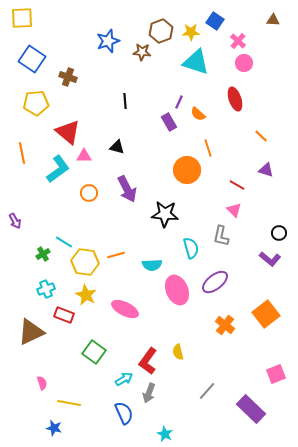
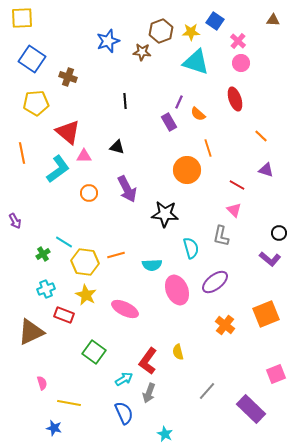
pink circle at (244, 63): moved 3 px left
orange square at (266, 314): rotated 16 degrees clockwise
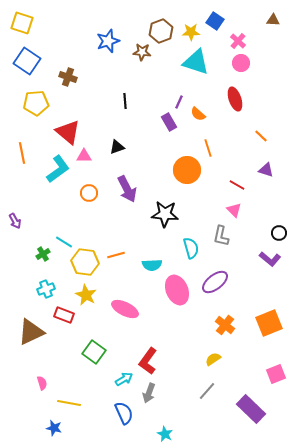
yellow square at (22, 18): moved 5 px down; rotated 20 degrees clockwise
blue square at (32, 59): moved 5 px left, 2 px down
black triangle at (117, 147): rotated 35 degrees counterclockwise
orange square at (266, 314): moved 3 px right, 9 px down
yellow semicircle at (178, 352): moved 35 px right, 7 px down; rotated 70 degrees clockwise
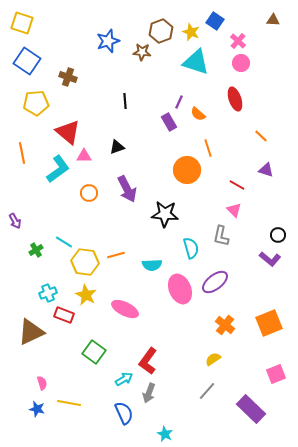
yellow star at (191, 32): rotated 24 degrees clockwise
black circle at (279, 233): moved 1 px left, 2 px down
green cross at (43, 254): moved 7 px left, 4 px up
cyan cross at (46, 289): moved 2 px right, 4 px down
pink ellipse at (177, 290): moved 3 px right, 1 px up
blue star at (54, 428): moved 17 px left, 19 px up
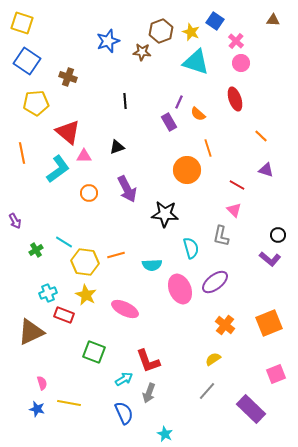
pink cross at (238, 41): moved 2 px left
green square at (94, 352): rotated 15 degrees counterclockwise
red L-shape at (148, 361): rotated 56 degrees counterclockwise
